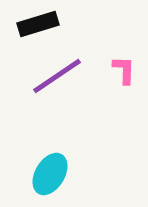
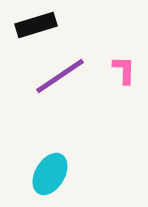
black rectangle: moved 2 px left, 1 px down
purple line: moved 3 px right
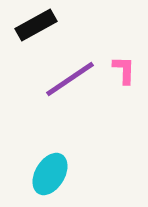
black rectangle: rotated 12 degrees counterclockwise
purple line: moved 10 px right, 3 px down
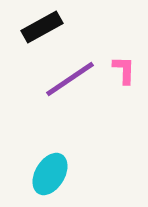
black rectangle: moved 6 px right, 2 px down
